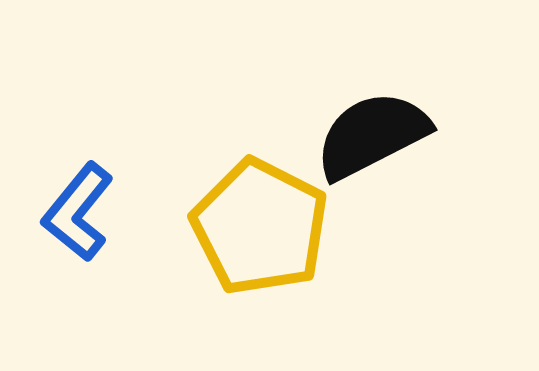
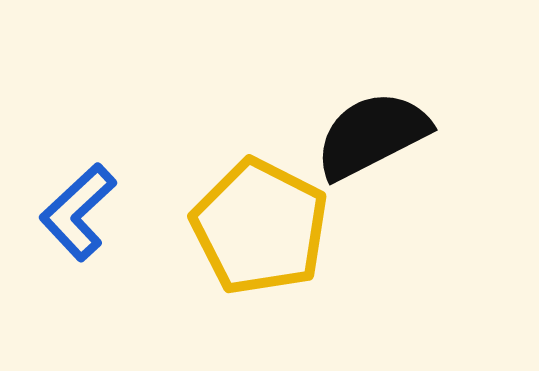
blue L-shape: rotated 8 degrees clockwise
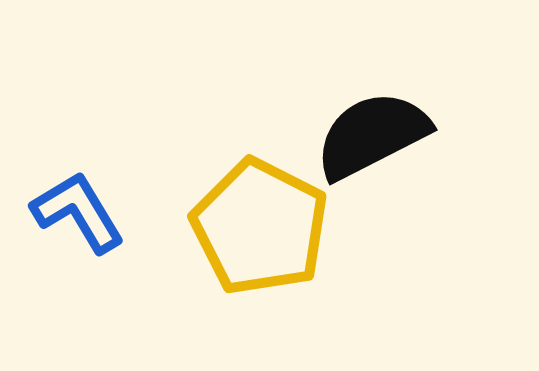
blue L-shape: rotated 102 degrees clockwise
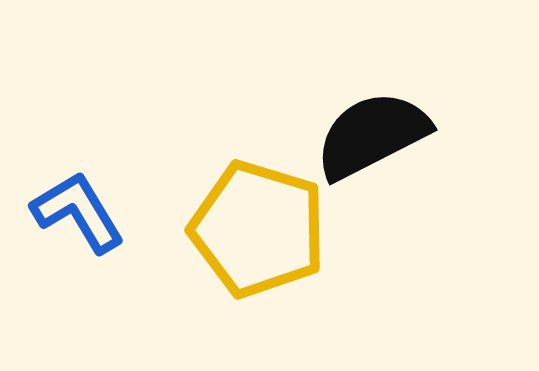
yellow pentagon: moved 2 px left, 2 px down; rotated 10 degrees counterclockwise
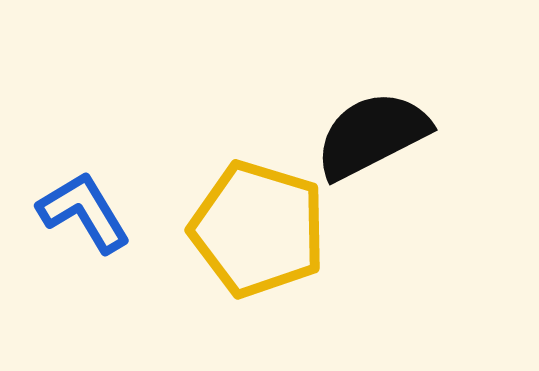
blue L-shape: moved 6 px right
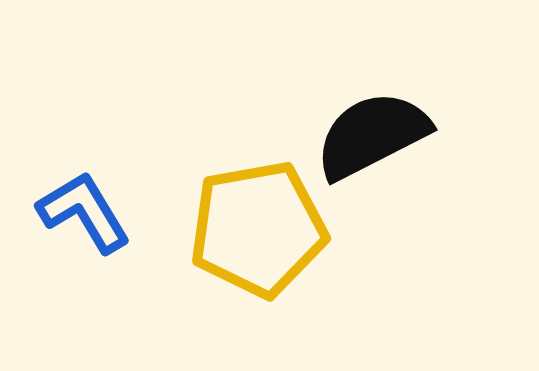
yellow pentagon: rotated 27 degrees counterclockwise
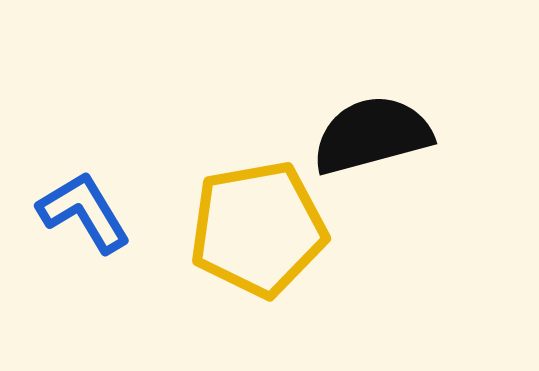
black semicircle: rotated 12 degrees clockwise
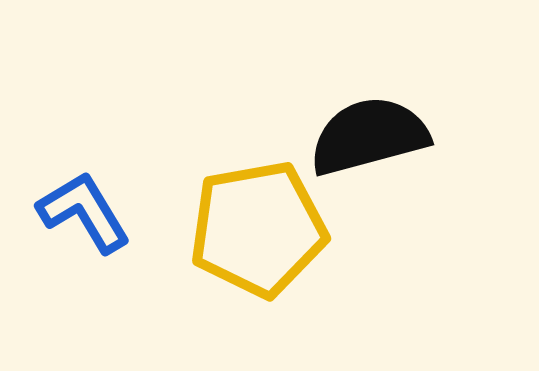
black semicircle: moved 3 px left, 1 px down
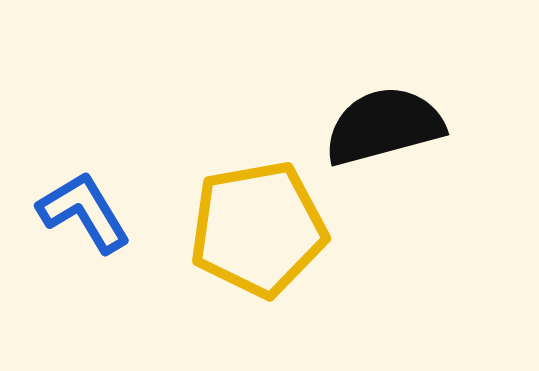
black semicircle: moved 15 px right, 10 px up
